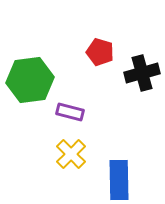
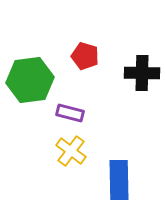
red pentagon: moved 15 px left, 4 px down
black cross: rotated 16 degrees clockwise
purple rectangle: moved 1 px down
yellow cross: moved 3 px up; rotated 8 degrees counterclockwise
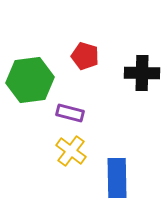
blue rectangle: moved 2 px left, 2 px up
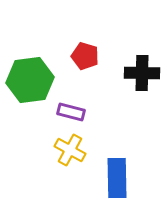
purple rectangle: moved 1 px right, 1 px up
yellow cross: moved 1 px left, 1 px up; rotated 8 degrees counterclockwise
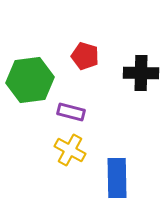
black cross: moved 1 px left
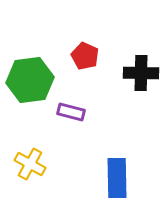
red pentagon: rotated 8 degrees clockwise
yellow cross: moved 40 px left, 14 px down
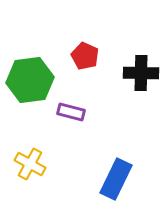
blue rectangle: moved 1 px left, 1 px down; rotated 27 degrees clockwise
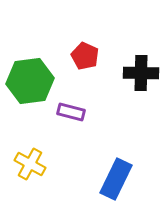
green hexagon: moved 1 px down
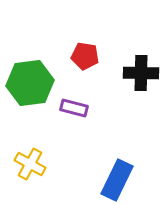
red pentagon: rotated 16 degrees counterclockwise
green hexagon: moved 2 px down
purple rectangle: moved 3 px right, 4 px up
blue rectangle: moved 1 px right, 1 px down
